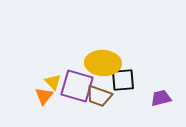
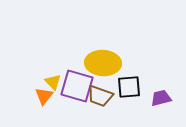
black square: moved 6 px right, 7 px down
brown trapezoid: moved 1 px right
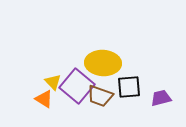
purple square: rotated 24 degrees clockwise
orange triangle: moved 3 px down; rotated 36 degrees counterclockwise
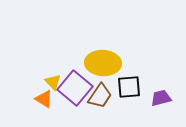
purple square: moved 2 px left, 2 px down
brown trapezoid: rotated 76 degrees counterclockwise
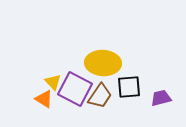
purple square: moved 1 px down; rotated 12 degrees counterclockwise
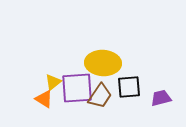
yellow triangle: rotated 36 degrees clockwise
purple square: moved 2 px right, 1 px up; rotated 32 degrees counterclockwise
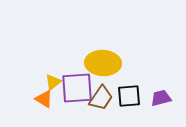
black square: moved 9 px down
brown trapezoid: moved 1 px right, 2 px down
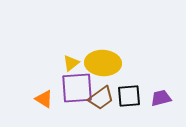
yellow triangle: moved 18 px right, 19 px up
brown trapezoid: rotated 20 degrees clockwise
